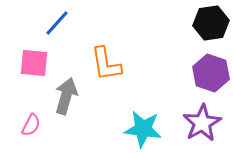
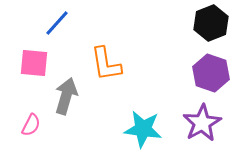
black hexagon: rotated 12 degrees counterclockwise
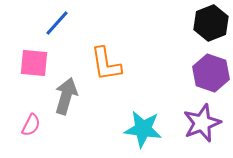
purple star: rotated 9 degrees clockwise
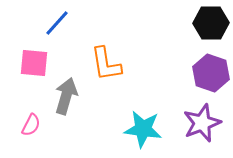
black hexagon: rotated 20 degrees clockwise
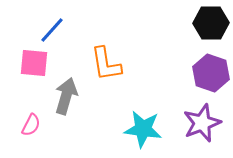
blue line: moved 5 px left, 7 px down
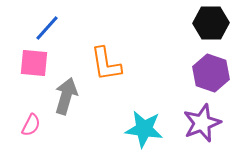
blue line: moved 5 px left, 2 px up
cyan star: moved 1 px right
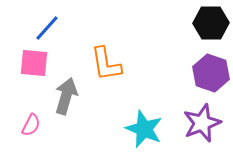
cyan star: rotated 15 degrees clockwise
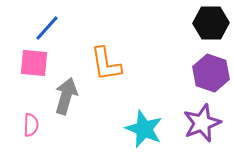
pink semicircle: rotated 25 degrees counterclockwise
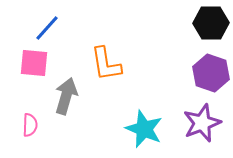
pink semicircle: moved 1 px left
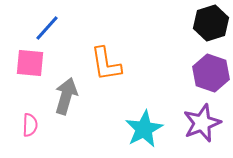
black hexagon: rotated 16 degrees counterclockwise
pink square: moved 4 px left
cyan star: rotated 21 degrees clockwise
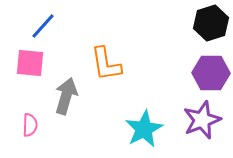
blue line: moved 4 px left, 2 px up
purple hexagon: rotated 18 degrees counterclockwise
purple star: moved 3 px up
